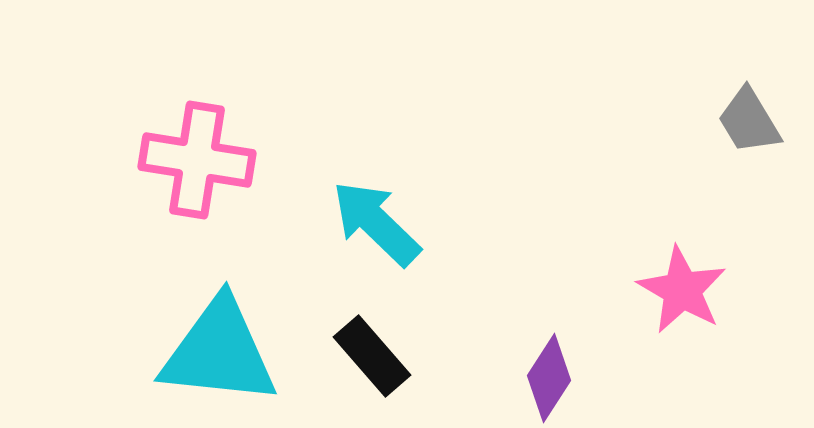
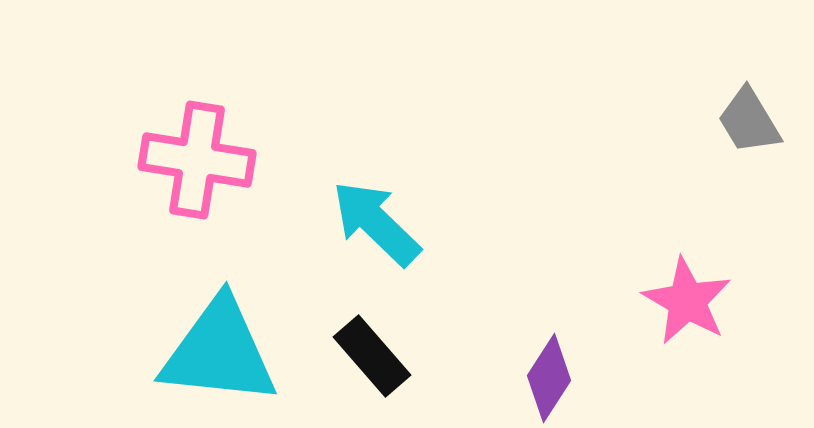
pink star: moved 5 px right, 11 px down
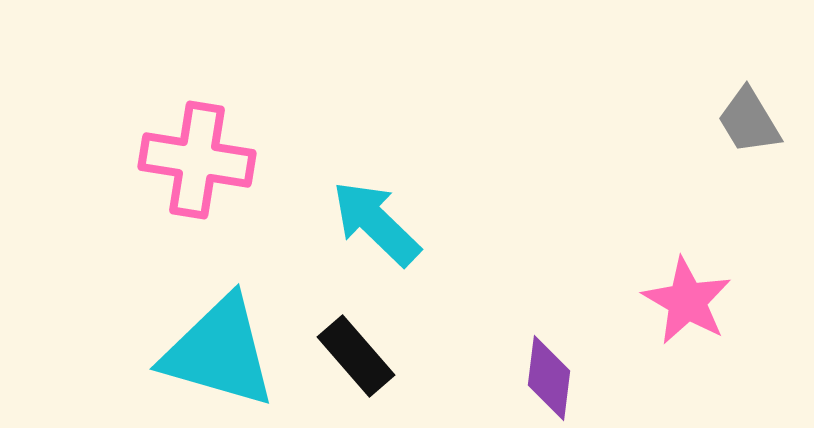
cyan triangle: rotated 10 degrees clockwise
black rectangle: moved 16 px left
purple diamond: rotated 26 degrees counterclockwise
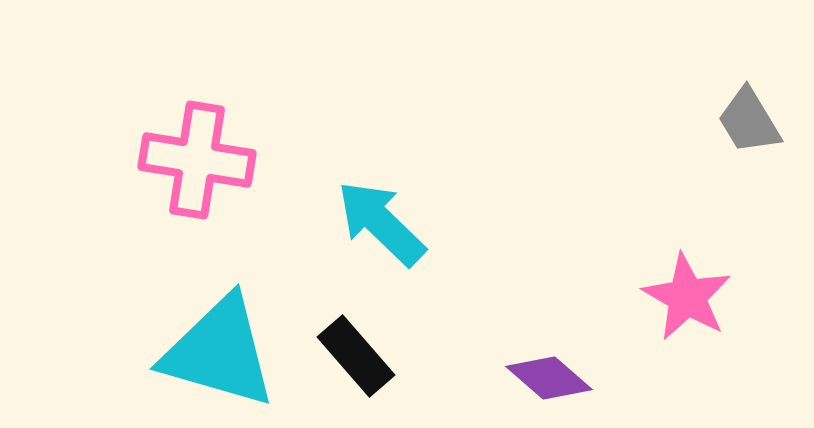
cyan arrow: moved 5 px right
pink star: moved 4 px up
purple diamond: rotated 56 degrees counterclockwise
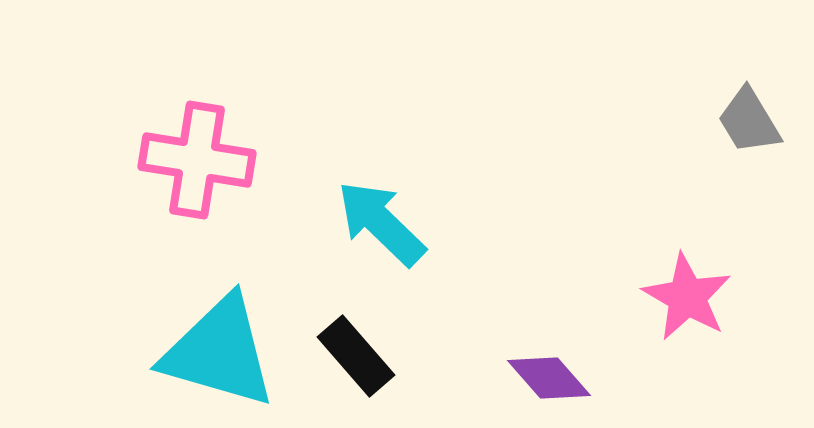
purple diamond: rotated 8 degrees clockwise
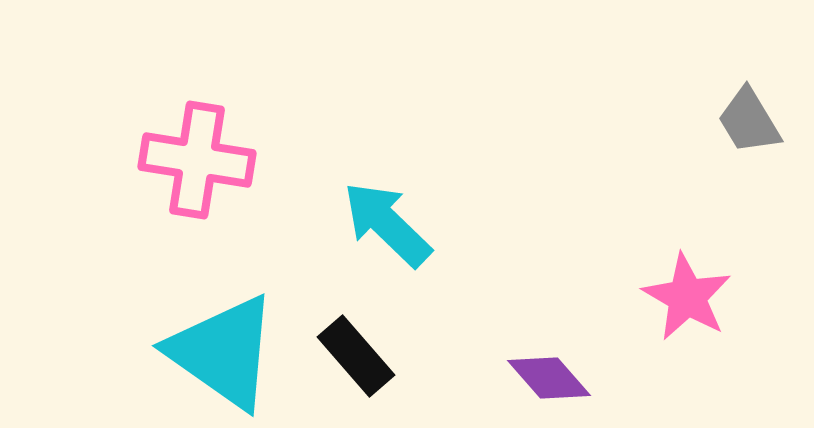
cyan arrow: moved 6 px right, 1 px down
cyan triangle: moved 4 px right; rotated 19 degrees clockwise
